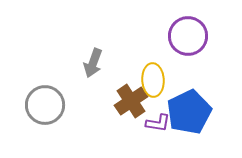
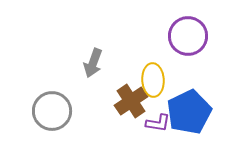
gray circle: moved 7 px right, 6 px down
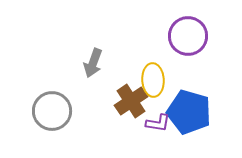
blue pentagon: rotated 30 degrees counterclockwise
